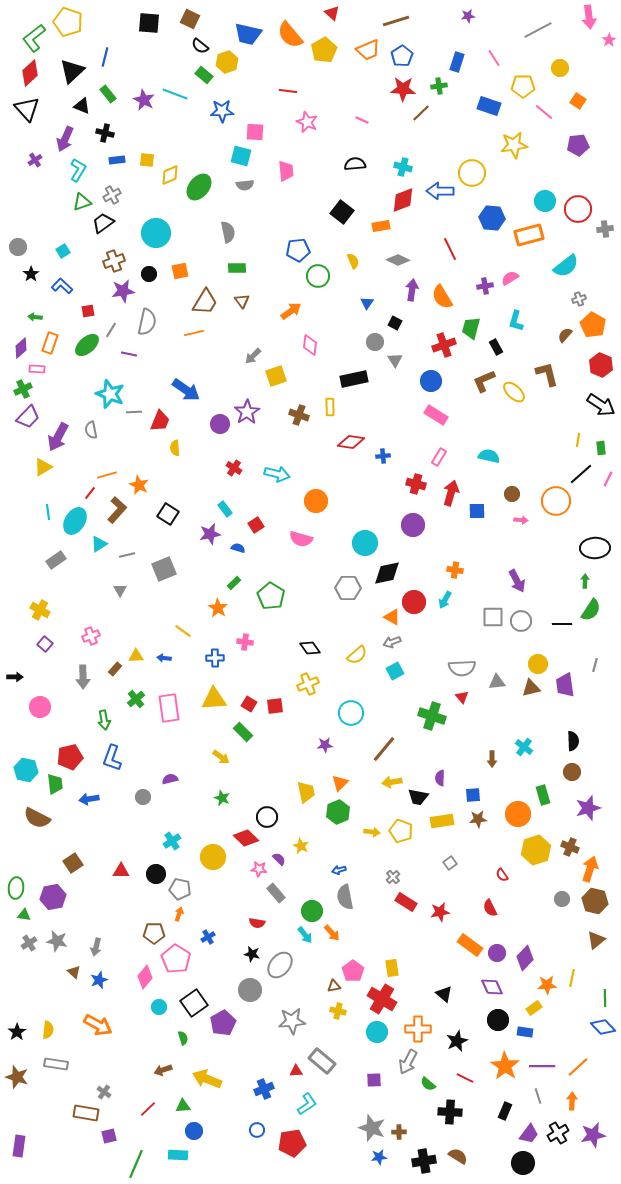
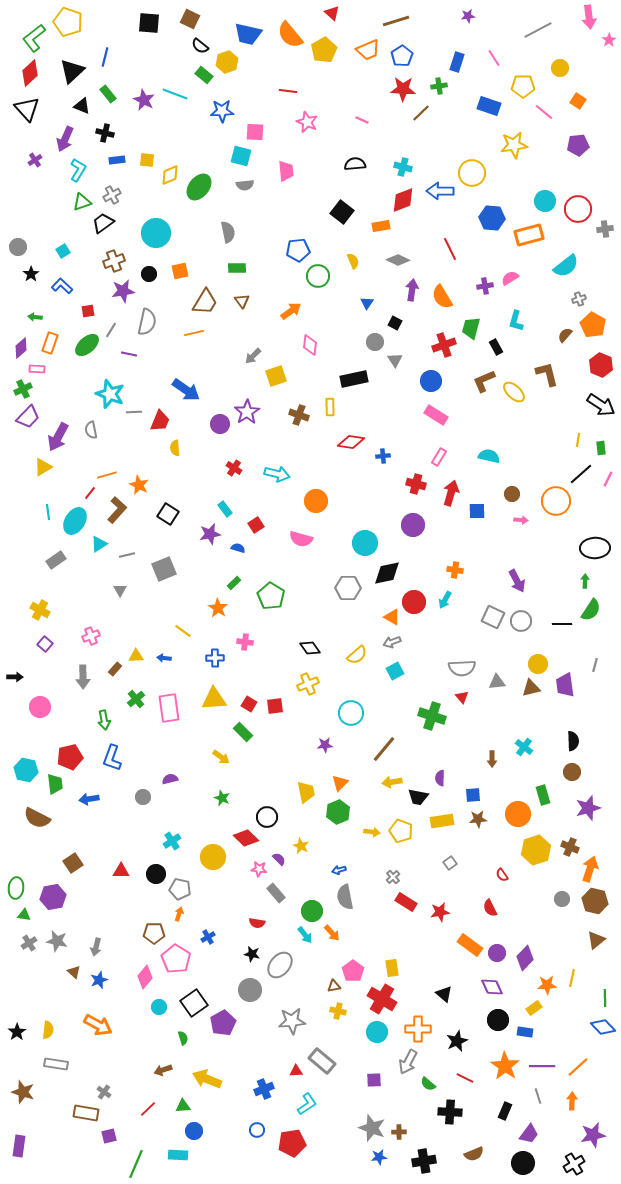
gray square at (493, 617): rotated 25 degrees clockwise
brown star at (17, 1077): moved 6 px right, 15 px down
black cross at (558, 1133): moved 16 px right, 31 px down
brown semicircle at (458, 1156): moved 16 px right, 2 px up; rotated 126 degrees clockwise
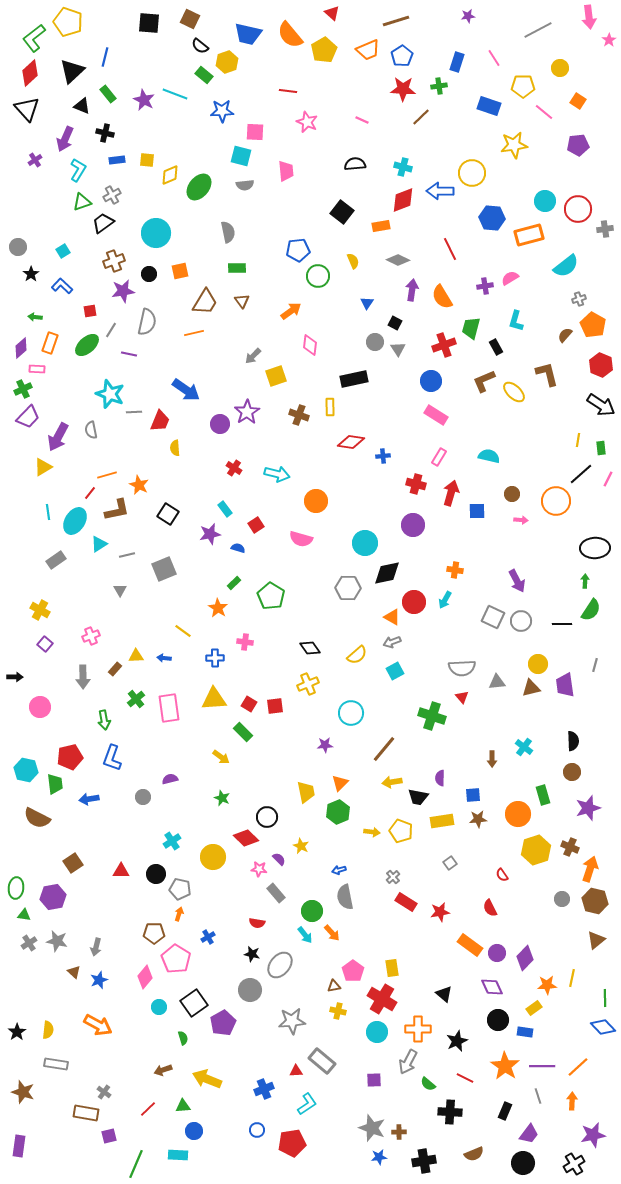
brown line at (421, 113): moved 4 px down
red square at (88, 311): moved 2 px right
gray triangle at (395, 360): moved 3 px right, 11 px up
brown L-shape at (117, 510): rotated 36 degrees clockwise
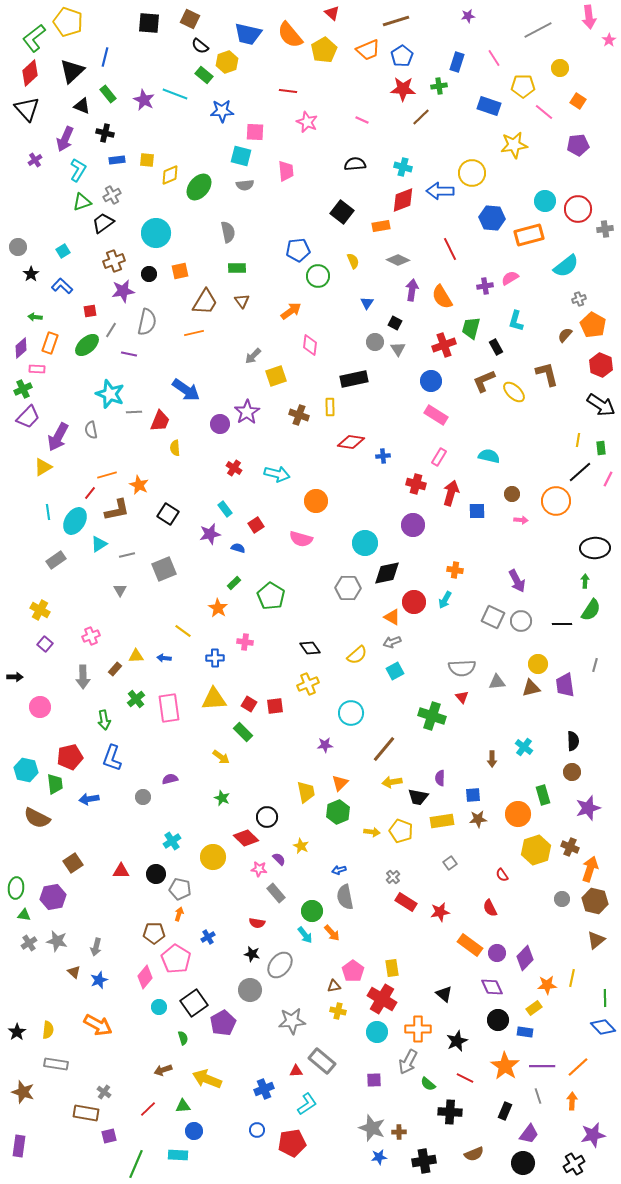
black line at (581, 474): moved 1 px left, 2 px up
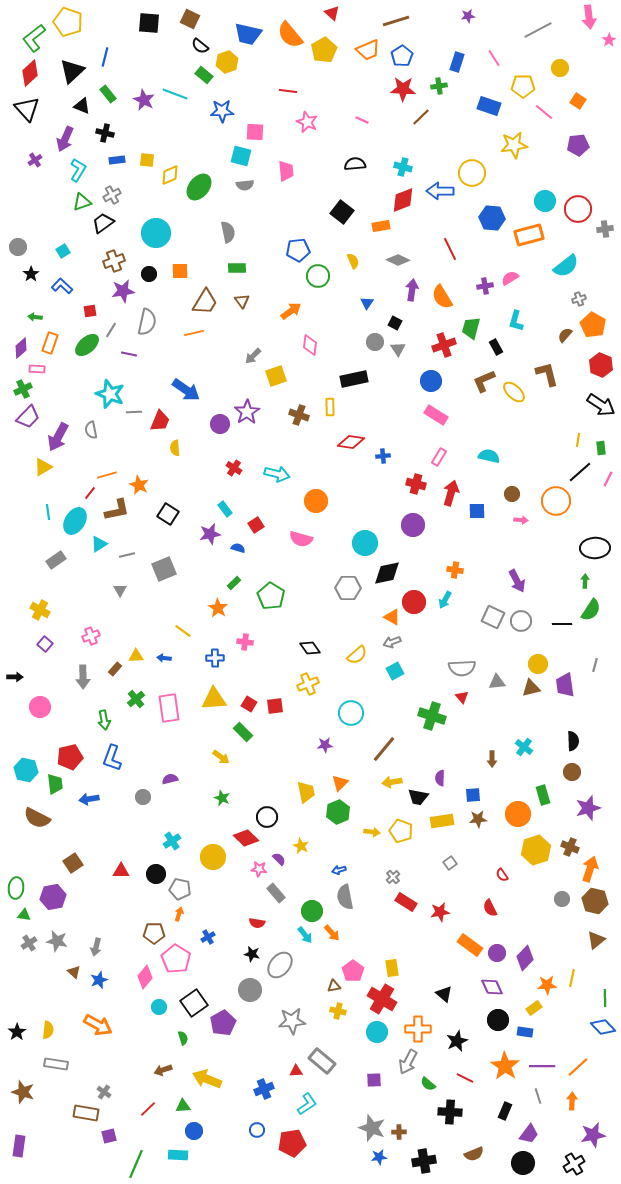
orange square at (180, 271): rotated 12 degrees clockwise
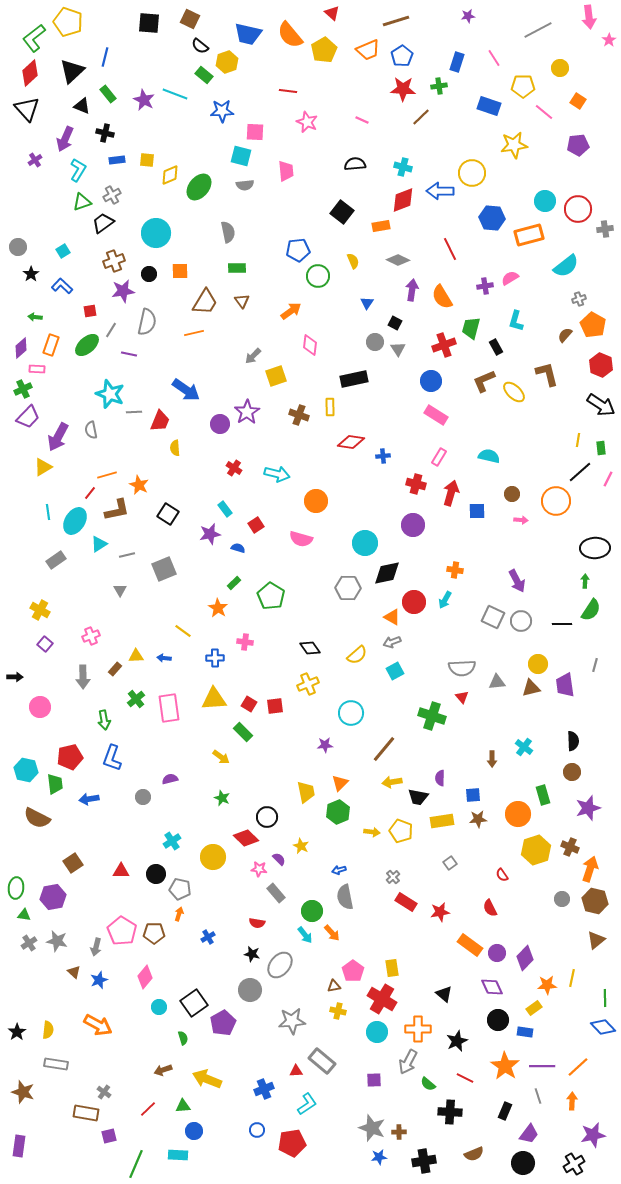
orange rectangle at (50, 343): moved 1 px right, 2 px down
pink pentagon at (176, 959): moved 54 px left, 28 px up
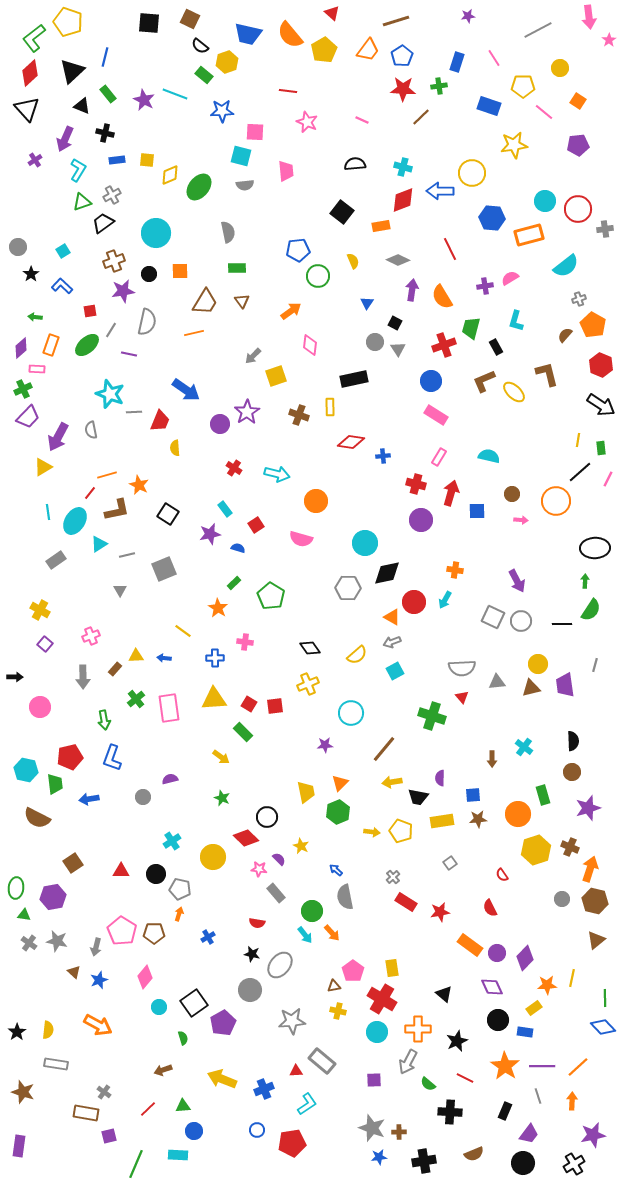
orange trapezoid at (368, 50): rotated 30 degrees counterclockwise
purple circle at (413, 525): moved 8 px right, 5 px up
blue arrow at (339, 870): moved 3 px left; rotated 56 degrees clockwise
gray cross at (29, 943): rotated 21 degrees counterclockwise
yellow arrow at (207, 1079): moved 15 px right
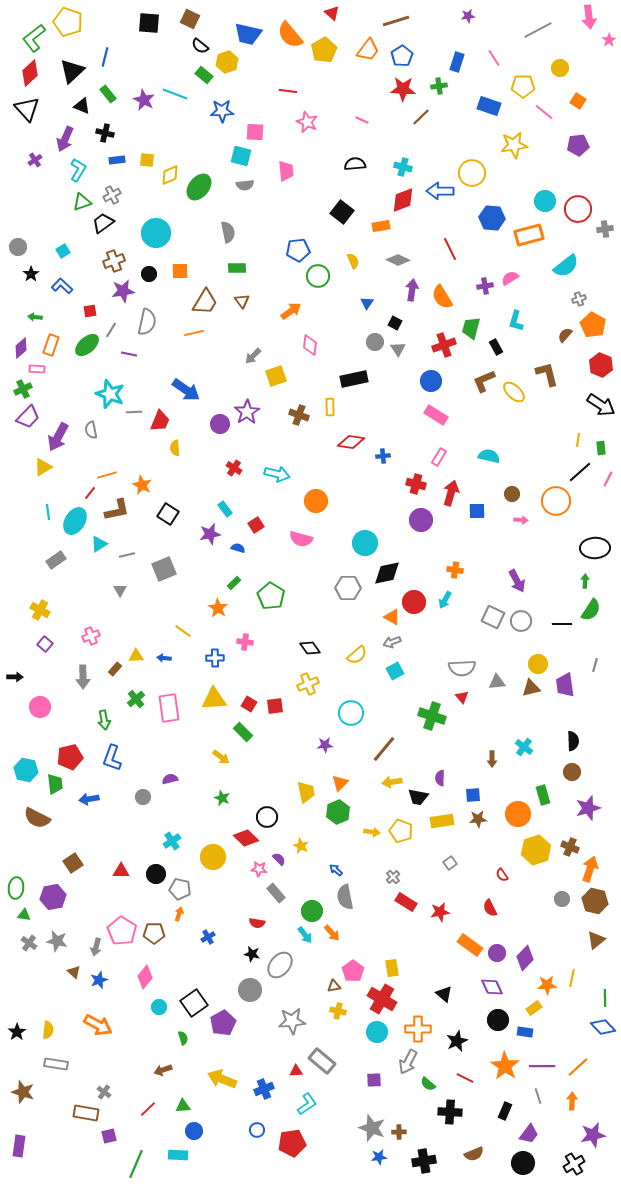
orange star at (139, 485): moved 3 px right
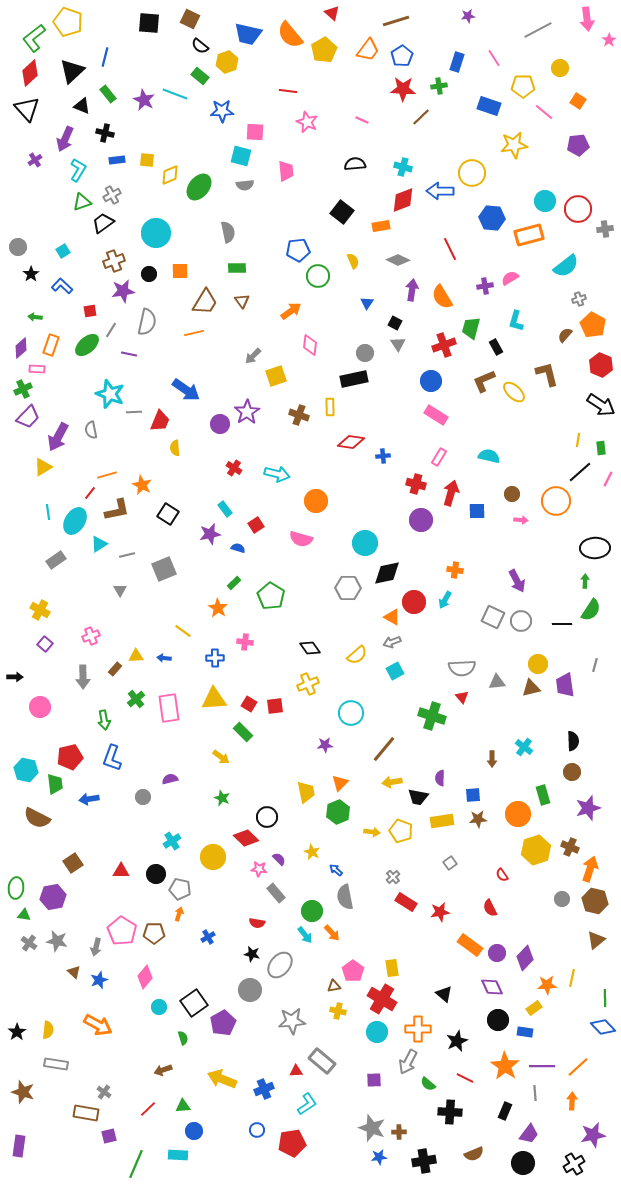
pink arrow at (589, 17): moved 2 px left, 2 px down
green rectangle at (204, 75): moved 4 px left, 1 px down
gray circle at (375, 342): moved 10 px left, 11 px down
gray triangle at (398, 349): moved 5 px up
yellow star at (301, 846): moved 11 px right, 6 px down
gray line at (538, 1096): moved 3 px left, 3 px up; rotated 14 degrees clockwise
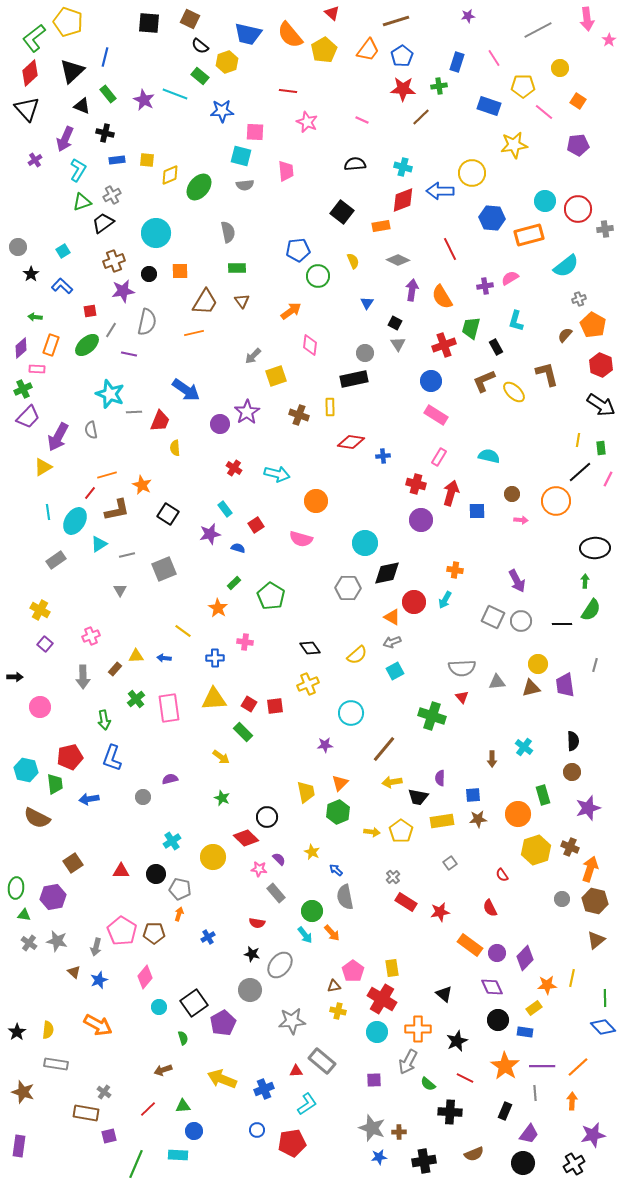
yellow pentagon at (401, 831): rotated 15 degrees clockwise
